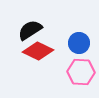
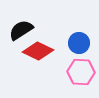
black semicircle: moved 9 px left
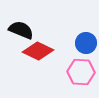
black semicircle: rotated 55 degrees clockwise
blue circle: moved 7 px right
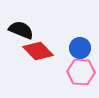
blue circle: moved 6 px left, 5 px down
red diamond: rotated 20 degrees clockwise
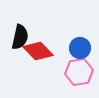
black semicircle: moved 1 px left, 7 px down; rotated 80 degrees clockwise
pink hexagon: moved 2 px left; rotated 12 degrees counterclockwise
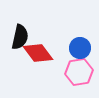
red diamond: moved 2 px down; rotated 8 degrees clockwise
